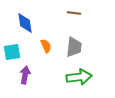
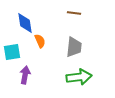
orange semicircle: moved 6 px left, 5 px up
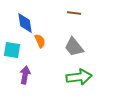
gray trapezoid: rotated 135 degrees clockwise
cyan square: moved 2 px up; rotated 18 degrees clockwise
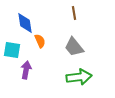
brown line: rotated 72 degrees clockwise
purple arrow: moved 1 px right, 5 px up
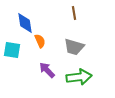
gray trapezoid: rotated 35 degrees counterclockwise
purple arrow: moved 21 px right; rotated 54 degrees counterclockwise
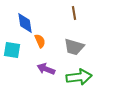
purple arrow: moved 1 px left, 1 px up; rotated 24 degrees counterclockwise
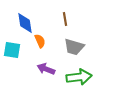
brown line: moved 9 px left, 6 px down
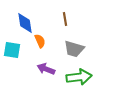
gray trapezoid: moved 2 px down
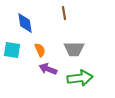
brown line: moved 1 px left, 6 px up
orange semicircle: moved 9 px down
gray trapezoid: rotated 15 degrees counterclockwise
purple arrow: moved 2 px right
green arrow: moved 1 px right, 1 px down
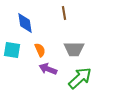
green arrow: rotated 35 degrees counterclockwise
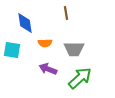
brown line: moved 2 px right
orange semicircle: moved 5 px right, 7 px up; rotated 112 degrees clockwise
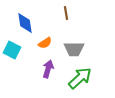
orange semicircle: rotated 32 degrees counterclockwise
cyan square: rotated 18 degrees clockwise
purple arrow: rotated 84 degrees clockwise
